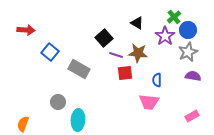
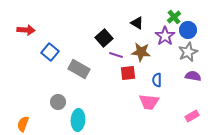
brown star: moved 3 px right, 1 px up
red square: moved 3 px right
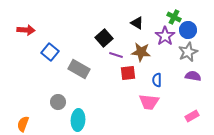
green cross: rotated 24 degrees counterclockwise
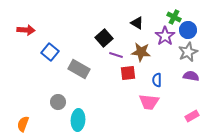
purple semicircle: moved 2 px left
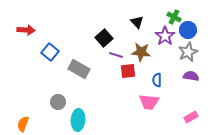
black triangle: moved 1 px up; rotated 16 degrees clockwise
red square: moved 2 px up
pink rectangle: moved 1 px left, 1 px down
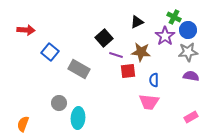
black triangle: rotated 48 degrees clockwise
gray star: rotated 18 degrees clockwise
blue semicircle: moved 3 px left
gray circle: moved 1 px right, 1 px down
cyan ellipse: moved 2 px up
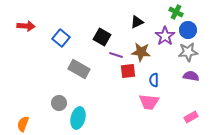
green cross: moved 2 px right, 5 px up
red arrow: moved 4 px up
black square: moved 2 px left, 1 px up; rotated 18 degrees counterclockwise
blue square: moved 11 px right, 14 px up
cyan ellipse: rotated 10 degrees clockwise
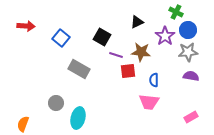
gray circle: moved 3 px left
